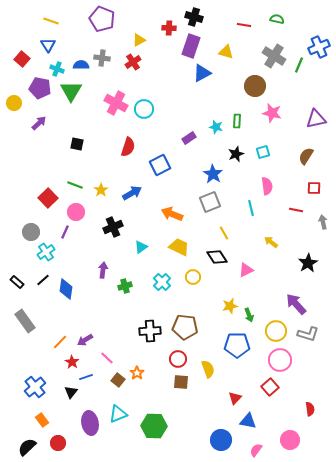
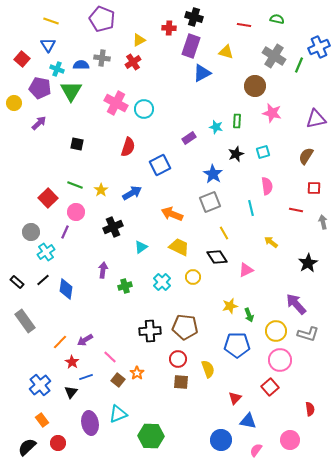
pink line at (107, 358): moved 3 px right, 1 px up
blue cross at (35, 387): moved 5 px right, 2 px up
green hexagon at (154, 426): moved 3 px left, 10 px down
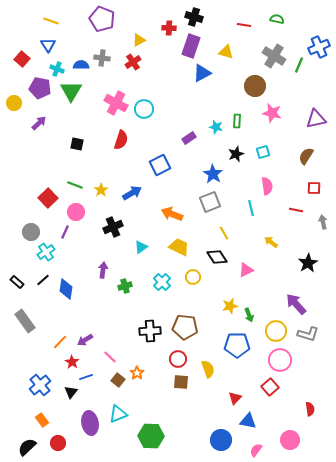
red semicircle at (128, 147): moved 7 px left, 7 px up
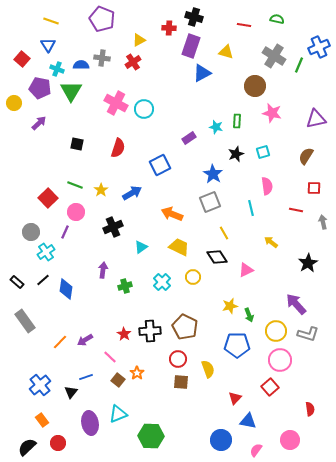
red semicircle at (121, 140): moved 3 px left, 8 px down
brown pentagon at (185, 327): rotated 20 degrees clockwise
red star at (72, 362): moved 52 px right, 28 px up
